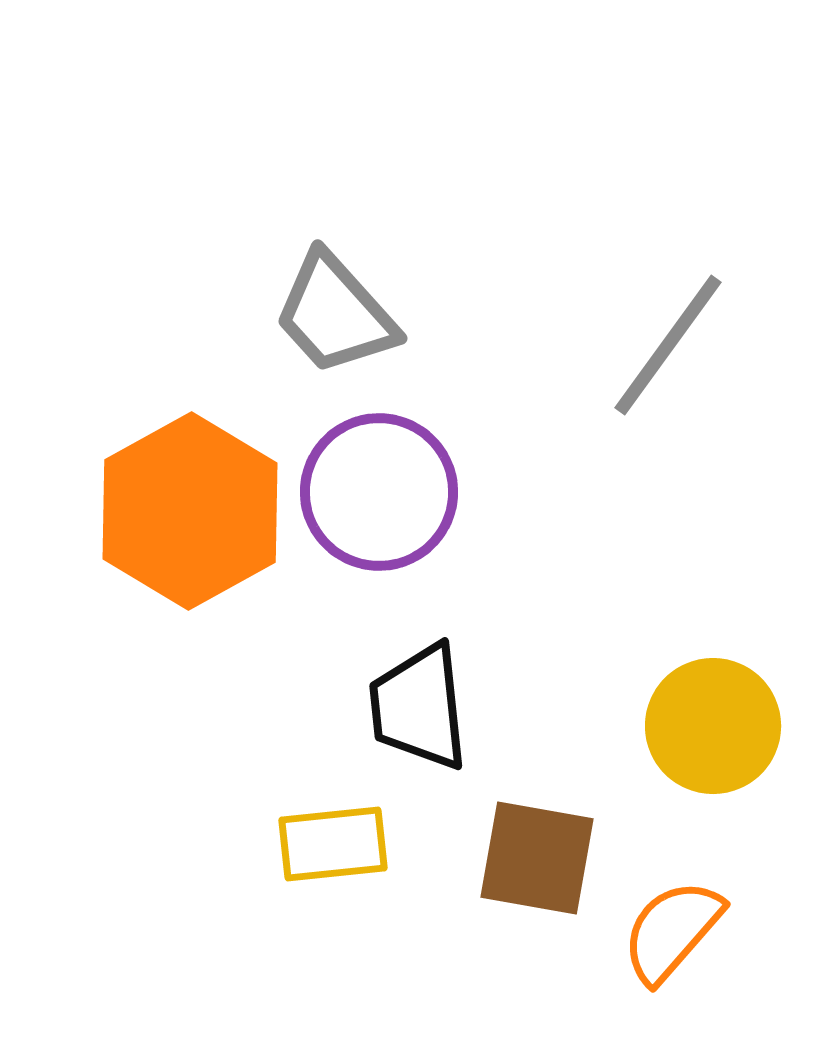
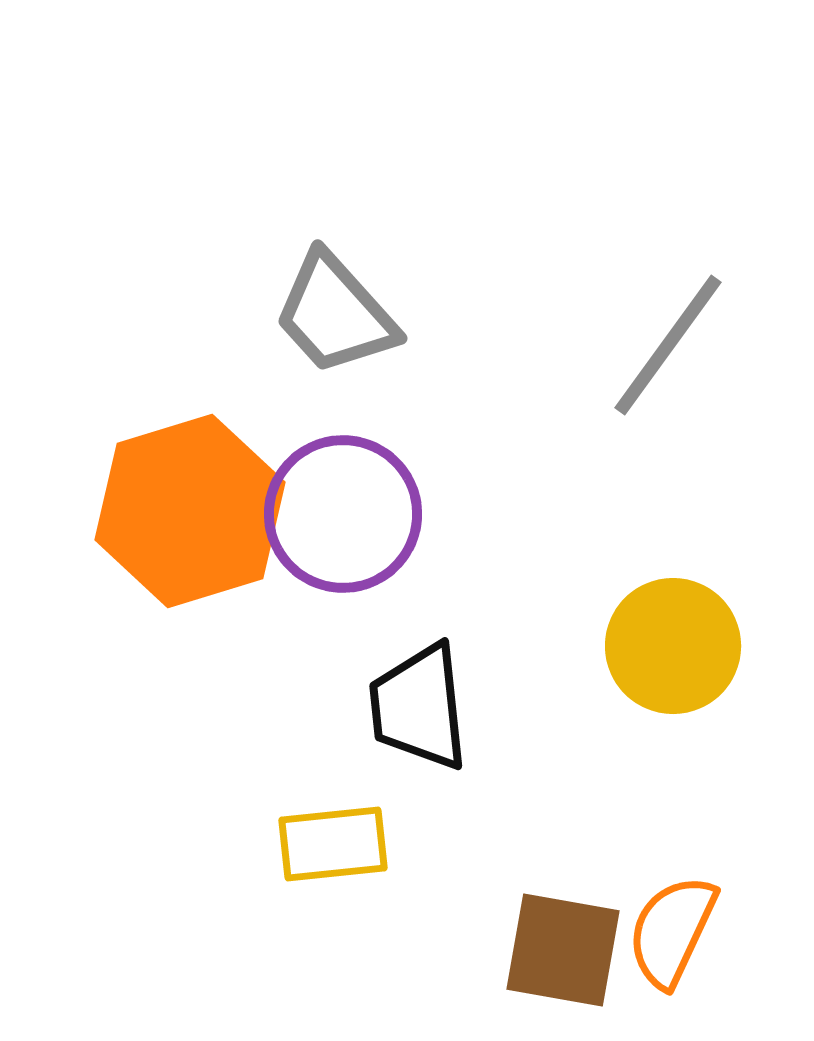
purple circle: moved 36 px left, 22 px down
orange hexagon: rotated 12 degrees clockwise
yellow circle: moved 40 px left, 80 px up
brown square: moved 26 px right, 92 px down
orange semicircle: rotated 16 degrees counterclockwise
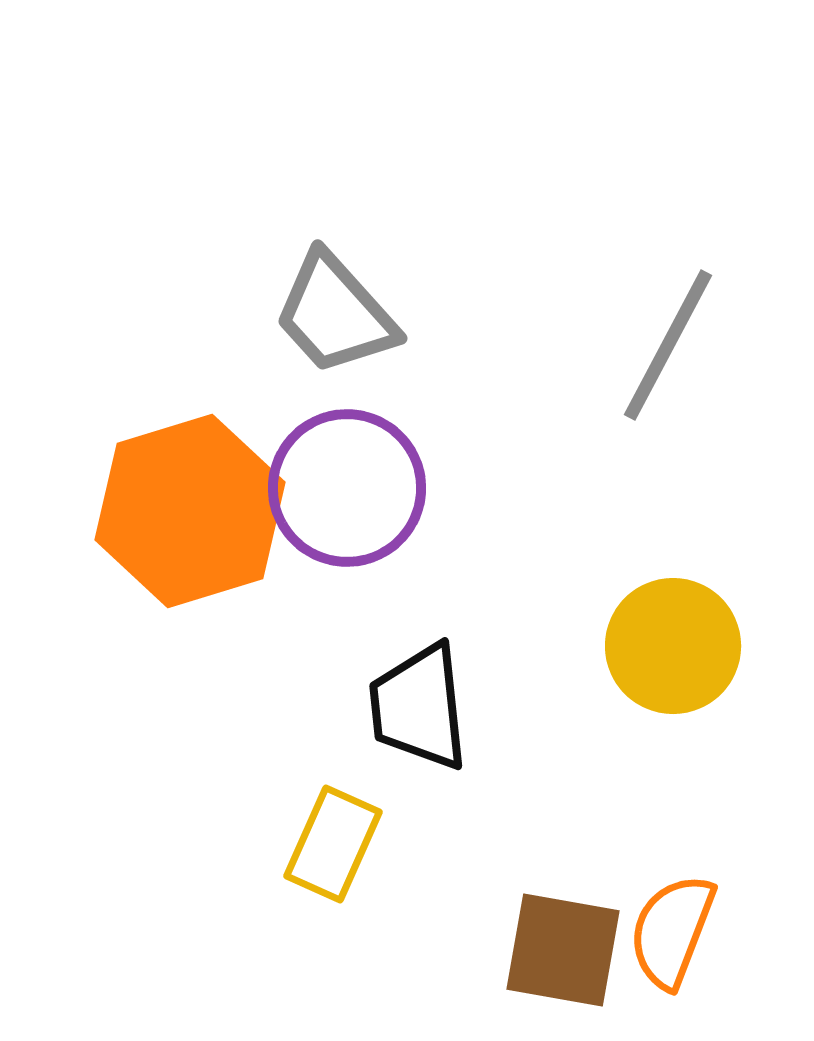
gray line: rotated 8 degrees counterclockwise
purple circle: moved 4 px right, 26 px up
yellow rectangle: rotated 60 degrees counterclockwise
orange semicircle: rotated 4 degrees counterclockwise
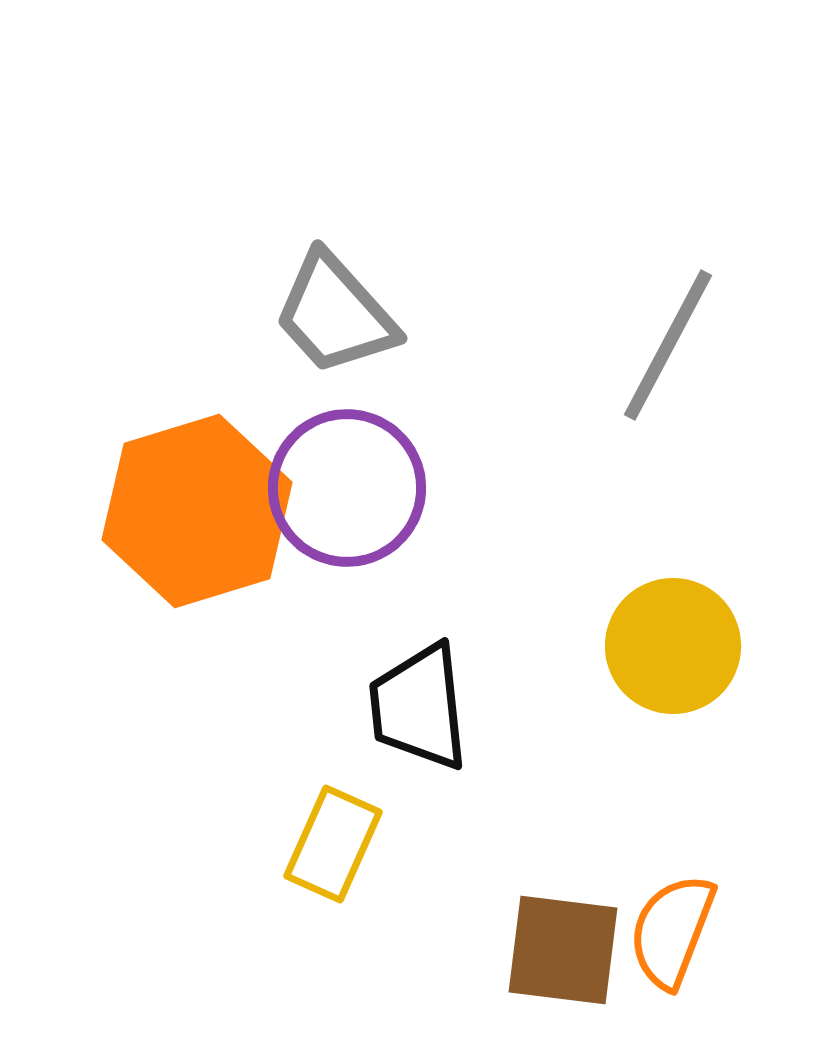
orange hexagon: moved 7 px right
brown square: rotated 3 degrees counterclockwise
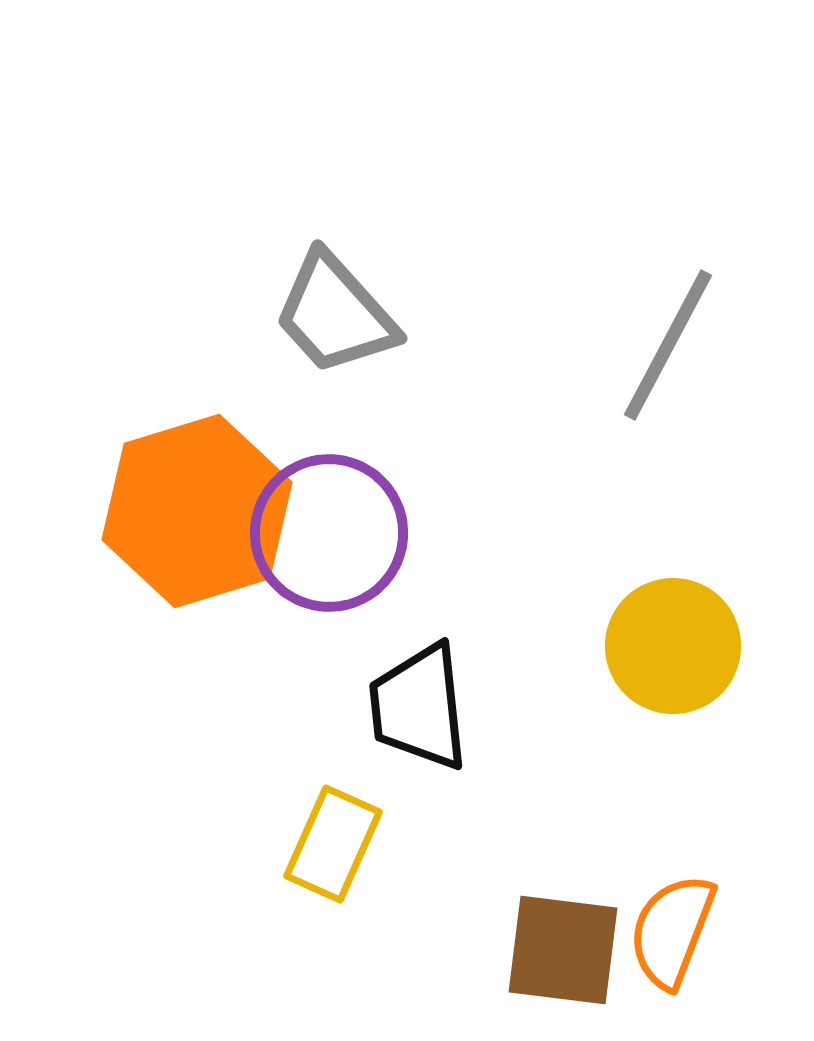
purple circle: moved 18 px left, 45 px down
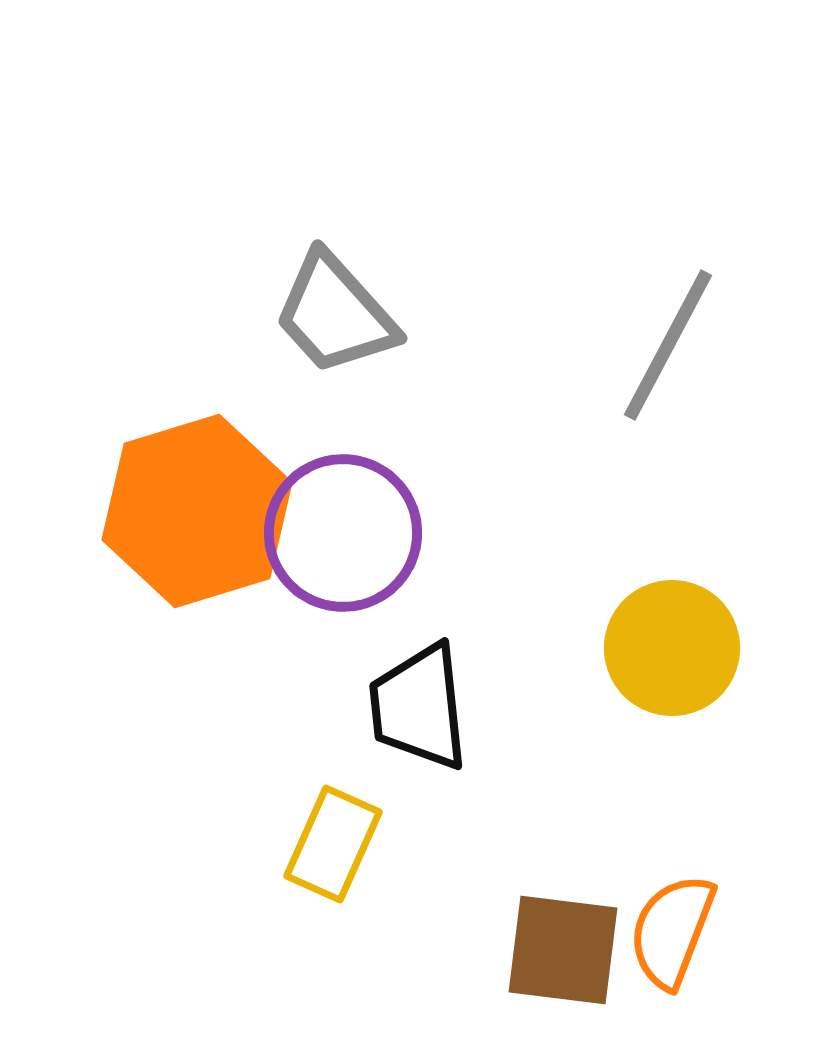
purple circle: moved 14 px right
yellow circle: moved 1 px left, 2 px down
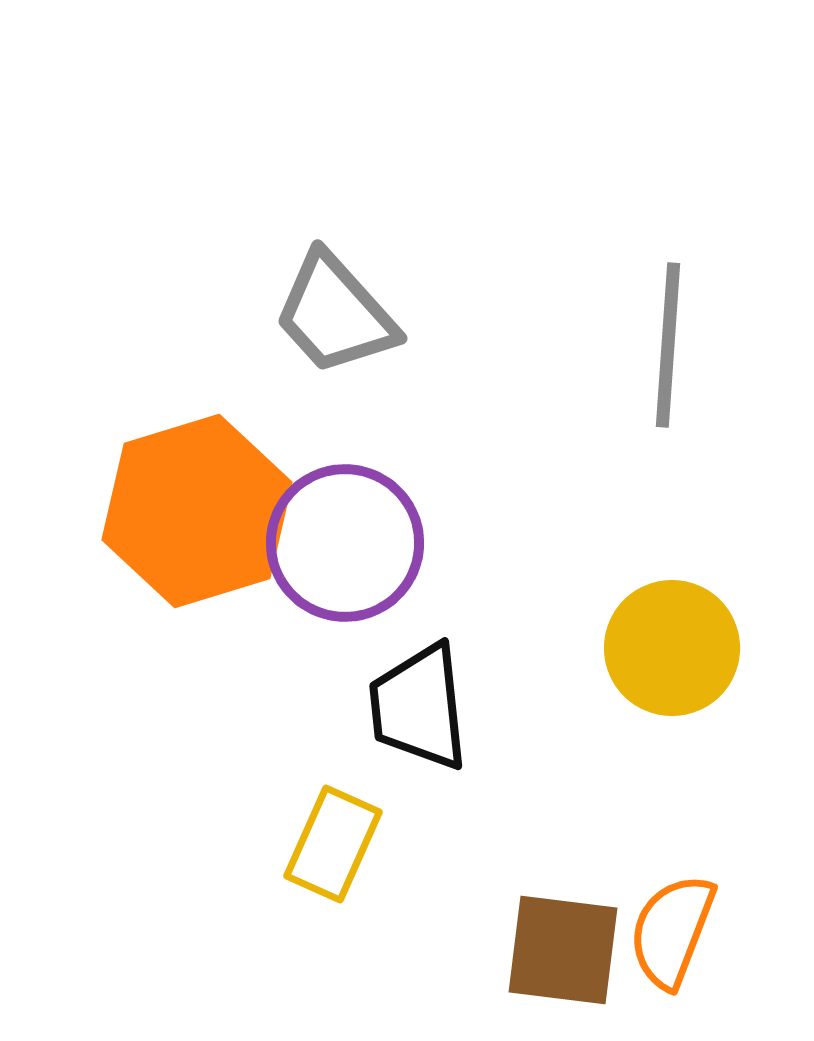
gray line: rotated 24 degrees counterclockwise
purple circle: moved 2 px right, 10 px down
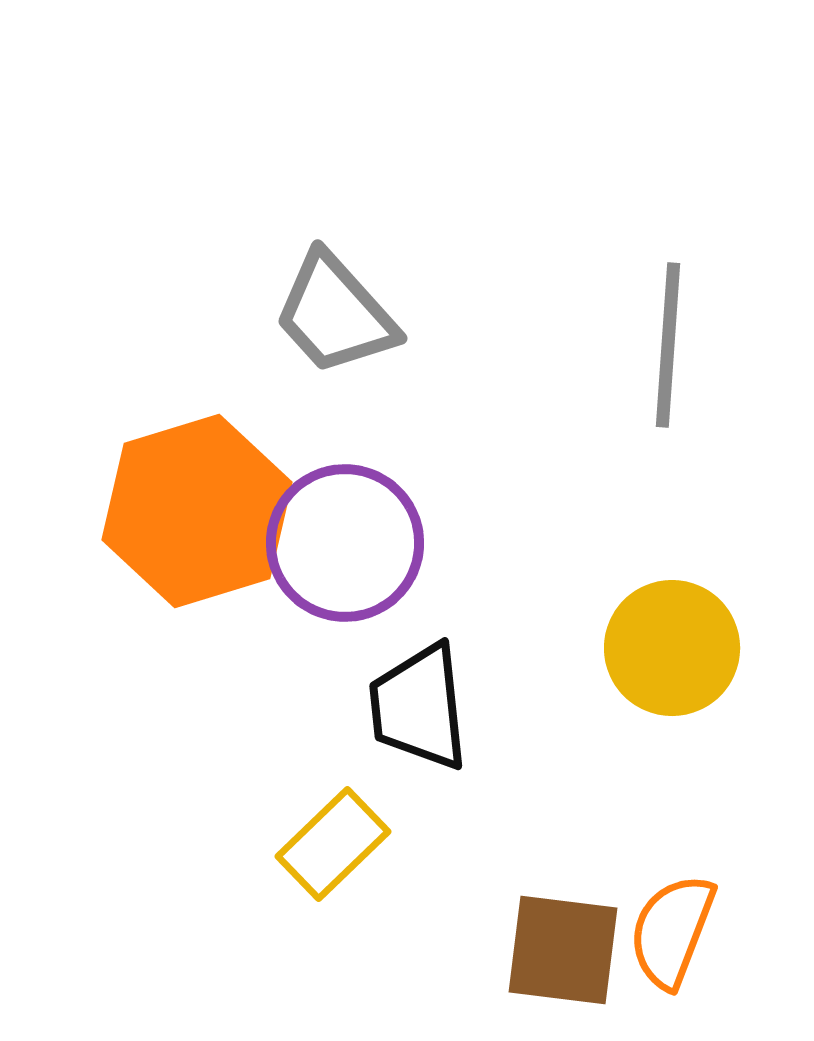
yellow rectangle: rotated 22 degrees clockwise
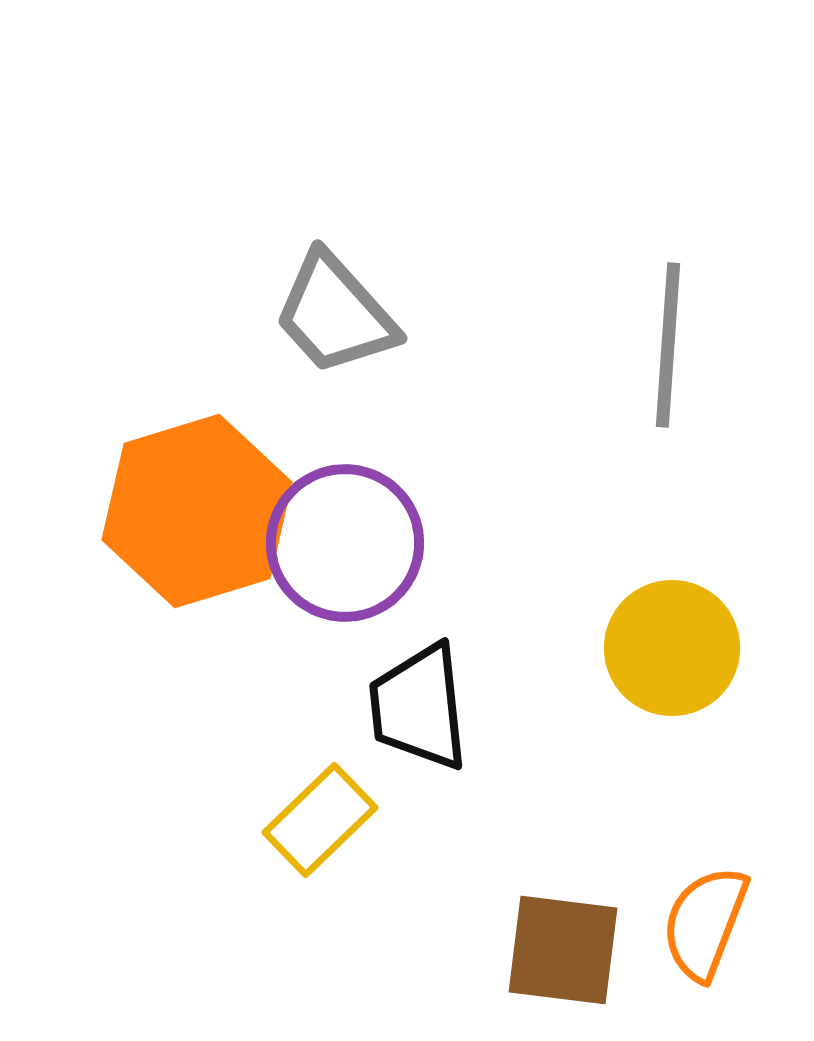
yellow rectangle: moved 13 px left, 24 px up
orange semicircle: moved 33 px right, 8 px up
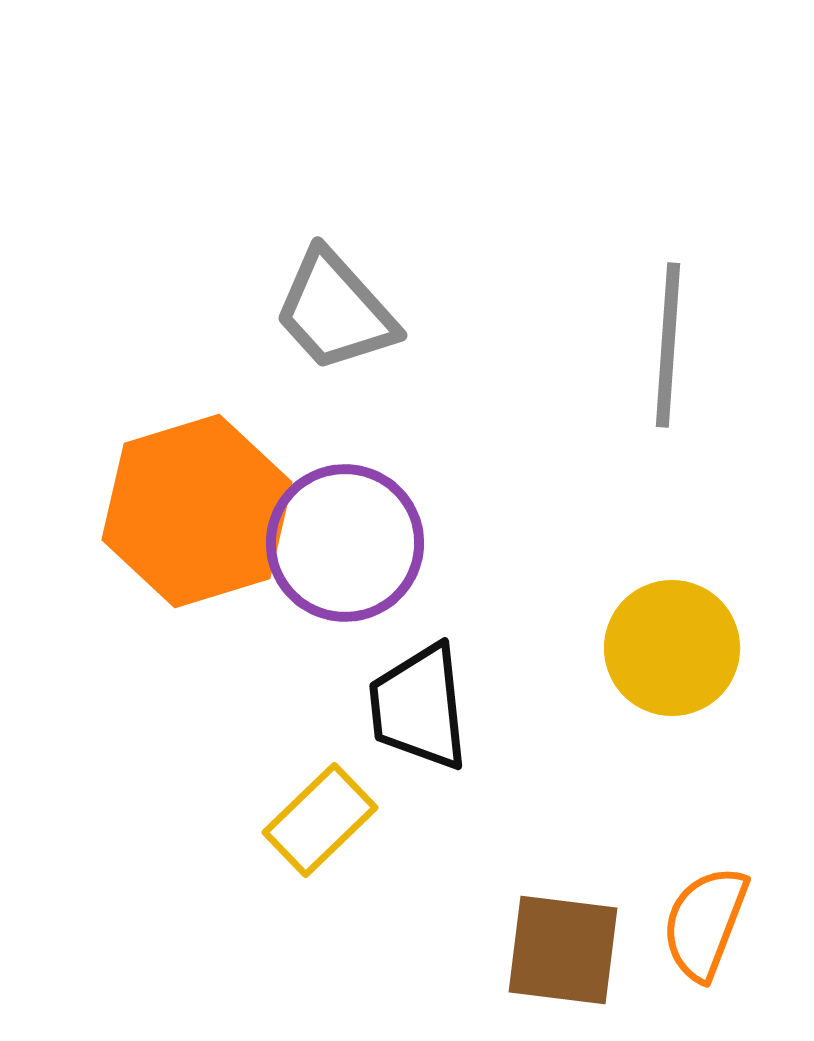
gray trapezoid: moved 3 px up
